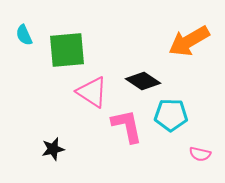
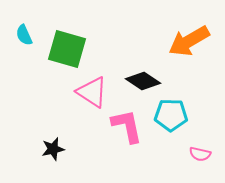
green square: moved 1 px up; rotated 21 degrees clockwise
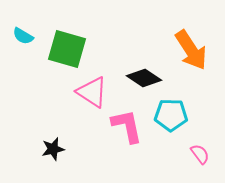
cyan semicircle: moved 1 px left, 1 px down; rotated 35 degrees counterclockwise
orange arrow: moved 2 px right, 9 px down; rotated 93 degrees counterclockwise
black diamond: moved 1 px right, 3 px up
pink semicircle: rotated 140 degrees counterclockwise
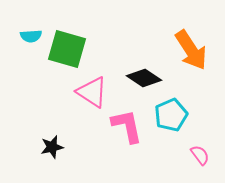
cyan semicircle: moved 8 px right; rotated 35 degrees counterclockwise
cyan pentagon: rotated 24 degrees counterclockwise
black star: moved 1 px left, 2 px up
pink semicircle: moved 1 px down
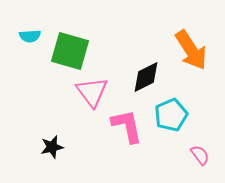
cyan semicircle: moved 1 px left
green square: moved 3 px right, 2 px down
black diamond: moved 2 px right, 1 px up; rotated 60 degrees counterclockwise
pink triangle: rotated 20 degrees clockwise
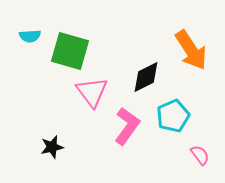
cyan pentagon: moved 2 px right, 1 px down
pink L-shape: rotated 48 degrees clockwise
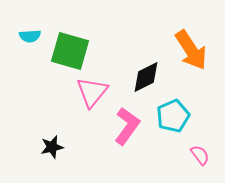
pink triangle: rotated 16 degrees clockwise
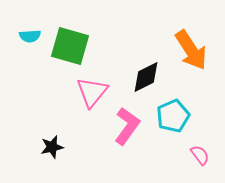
green square: moved 5 px up
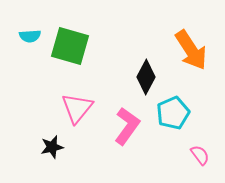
black diamond: rotated 36 degrees counterclockwise
pink triangle: moved 15 px left, 16 px down
cyan pentagon: moved 3 px up
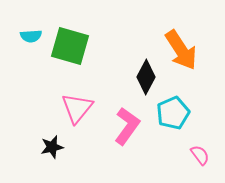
cyan semicircle: moved 1 px right
orange arrow: moved 10 px left
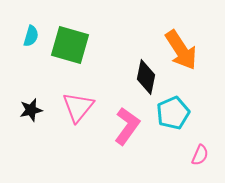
cyan semicircle: rotated 70 degrees counterclockwise
green square: moved 1 px up
black diamond: rotated 16 degrees counterclockwise
pink triangle: moved 1 px right, 1 px up
black star: moved 21 px left, 37 px up
pink semicircle: rotated 60 degrees clockwise
